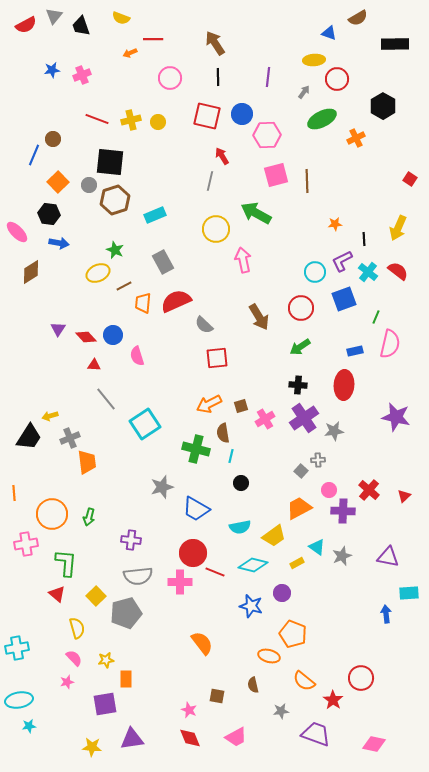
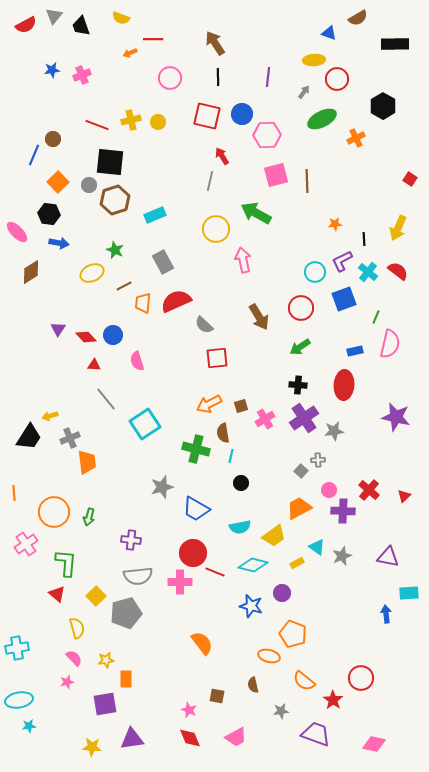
red line at (97, 119): moved 6 px down
yellow ellipse at (98, 273): moved 6 px left
pink semicircle at (137, 356): moved 5 px down
orange circle at (52, 514): moved 2 px right, 2 px up
pink cross at (26, 544): rotated 25 degrees counterclockwise
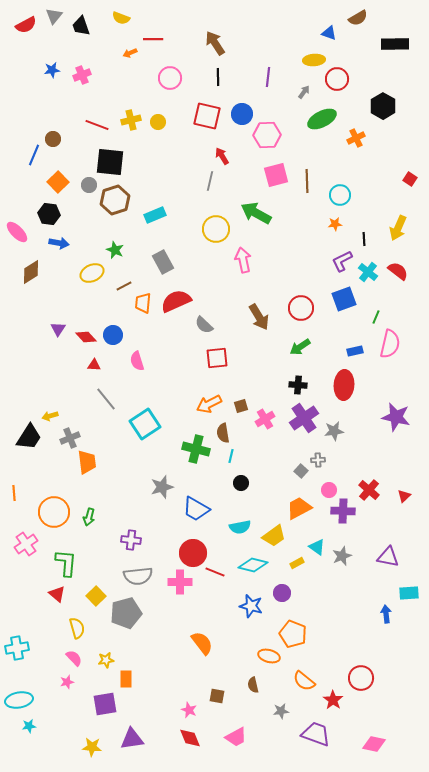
cyan circle at (315, 272): moved 25 px right, 77 px up
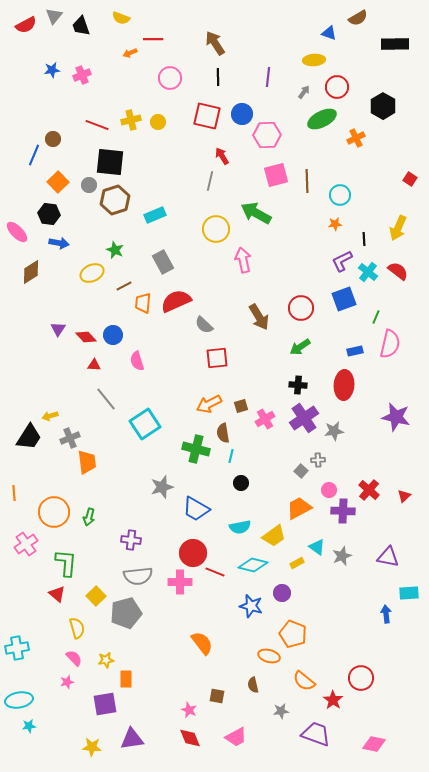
red circle at (337, 79): moved 8 px down
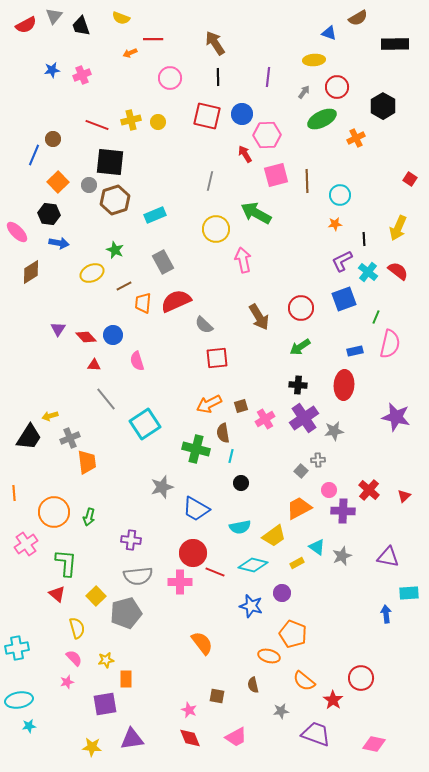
red arrow at (222, 156): moved 23 px right, 2 px up
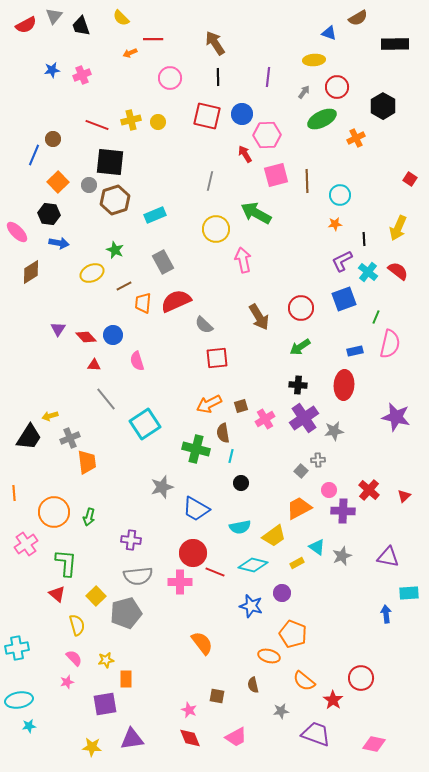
yellow semicircle at (121, 18): rotated 24 degrees clockwise
yellow semicircle at (77, 628): moved 3 px up
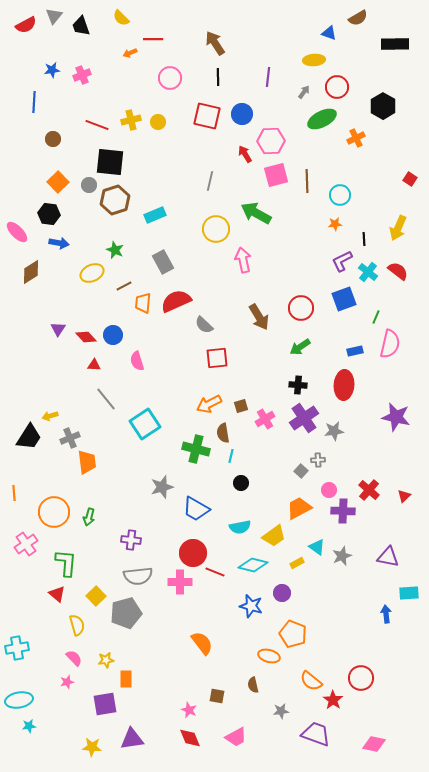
pink hexagon at (267, 135): moved 4 px right, 6 px down
blue line at (34, 155): moved 53 px up; rotated 20 degrees counterclockwise
orange semicircle at (304, 681): moved 7 px right
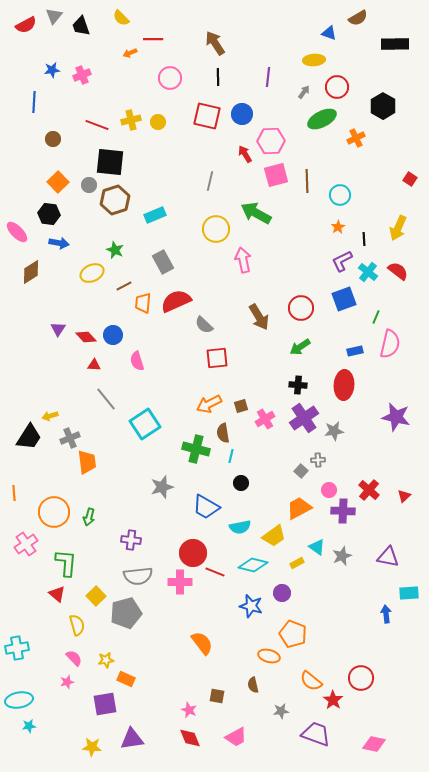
orange star at (335, 224): moved 3 px right, 3 px down; rotated 24 degrees counterclockwise
blue trapezoid at (196, 509): moved 10 px right, 2 px up
orange rectangle at (126, 679): rotated 66 degrees counterclockwise
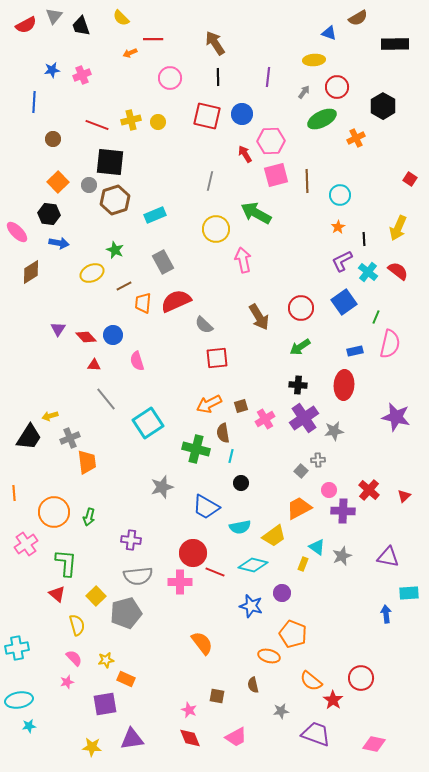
blue square at (344, 299): moved 3 px down; rotated 15 degrees counterclockwise
cyan square at (145, 424): moved 3 px right, 1 px up
yellow rectangle at (297, 563): moved 6 px right, 1 px down; rotated 40 degrees counterclockwise
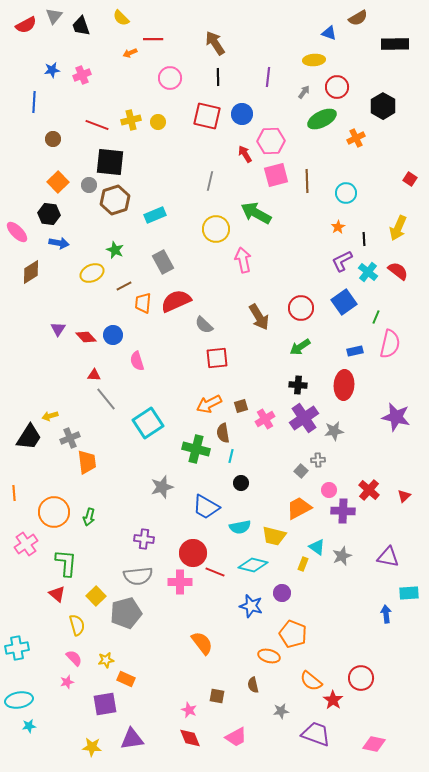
cyan circle at (340, 195): moved 6 px right, 2 px up
red triangle at (94, 365): moved 10 px down
yellow trapezoid at (274, 536): rotated 50 degrees clockwise
purple cross at (131, 540): moved 13 px right, 1 px up
